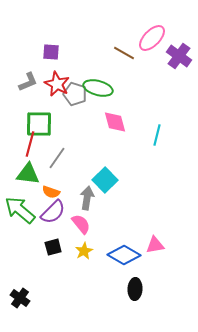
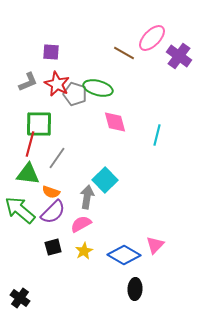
gray arrow: moved 1 px up
pink semicircle: rotated 80 degrees counterclockwise
pink triangle: rotated 36 degrees counterclockwise
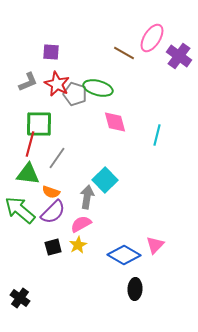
pink ellipse: rotated 12 degrees counterclockwise
yellow star: moved 6 px left, 6 px up
